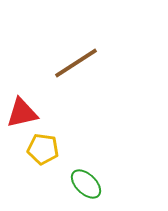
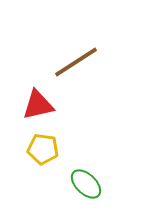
brown line: moved 1 px up
red triangle: moved 16 px right, 8 px up
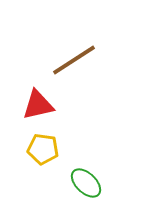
brown line: moved 2 px left, 2 px up
green ellipse: moved 1 px up
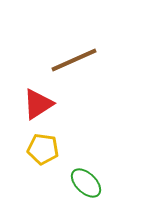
brown line: rotated 9 degrees clockwise
red triangle: moved 1 px up; rotated 20 degrees counterclockwise
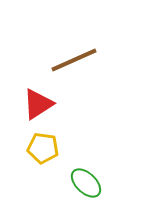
yellow pentagon: moved 1 px up
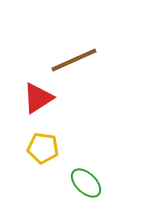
red triangle: moved 6 px up
